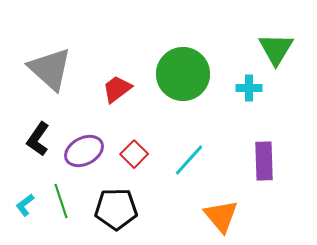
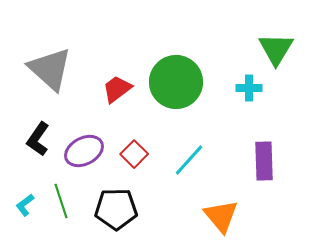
green circle: moved 7 px left, 8 px down
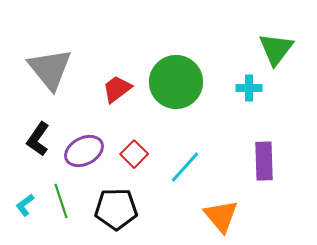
green triangle: rotated 6 degrees clockwise
gray triangle: rotated 9 degrees clockwise
cyan line: moved 4 px left, 7 px down
